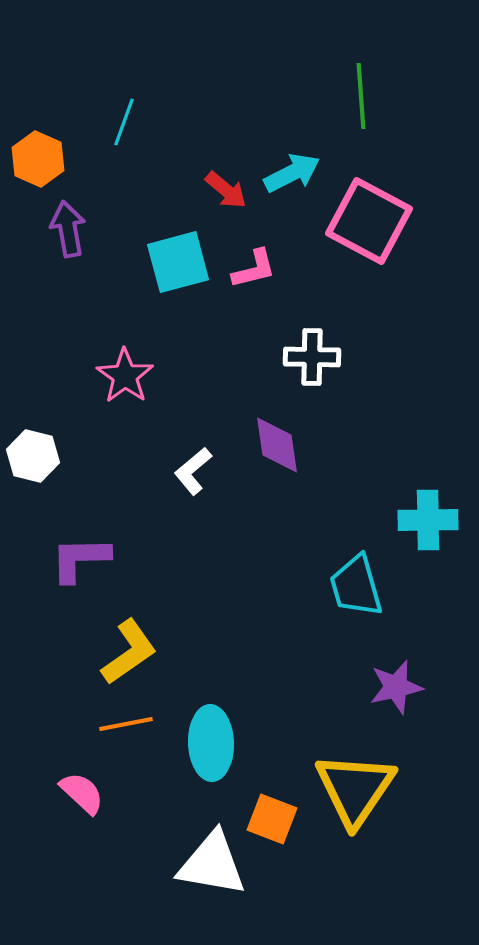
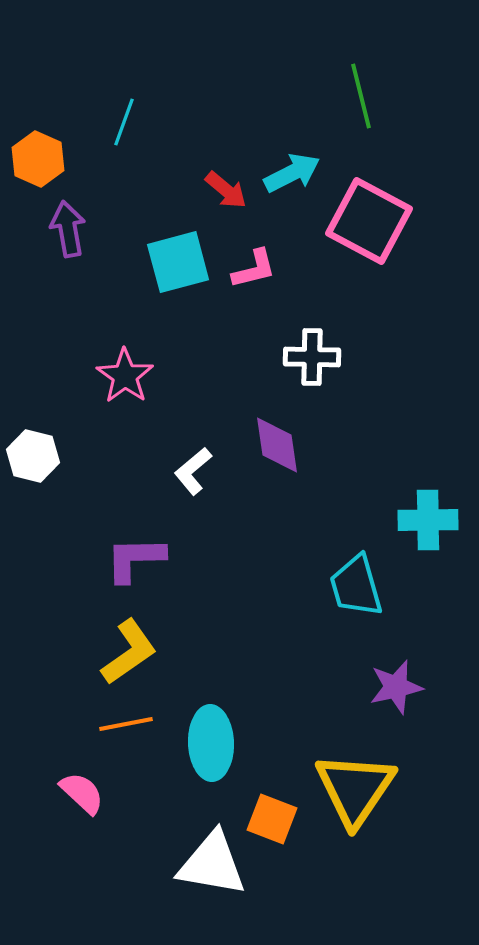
green line: rotated 10 degrees counterclockwise
purple L-shape: moved 55 px right
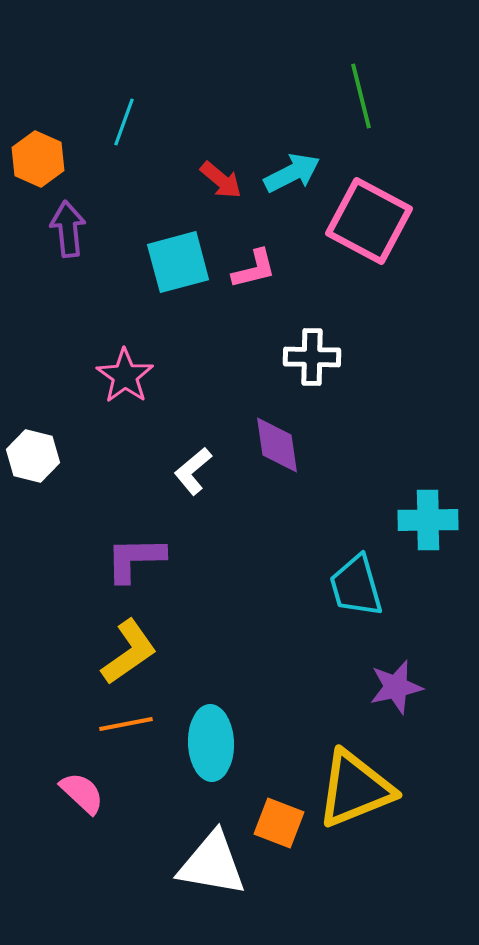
red arrow: moved 5 px left, 10 px up
purple arrow: rotated 4 degrees clockwise
yellow triangle: rotated 34 degrees clockwise
orange square: moved 7 px right, 4 px down
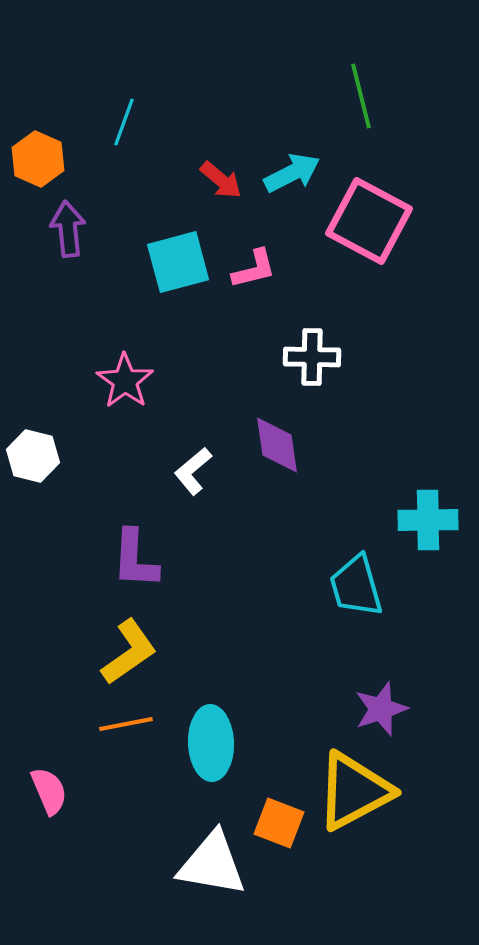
pink star: moved 5 px down
purple L-shape: rotated 86 degrees counterclockwise
purple star: moved 15 px left, 22 px down; rotated 6 degrees counterclockwise
yellow triangle: moved 1 px left, 2 px down; rotated 6 degrees counterclockwise
pink semicircle: moved 33 px left, 2 px up; rotated 24 degrees clockwise
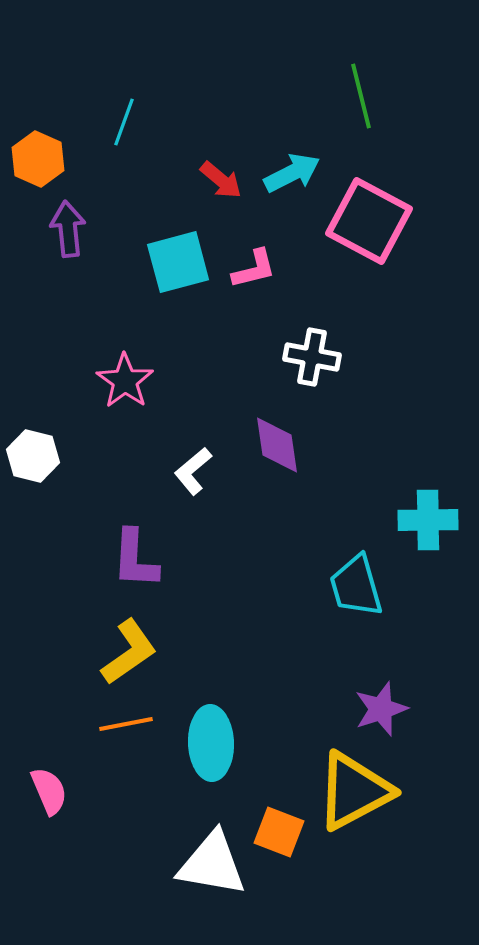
white cross: rotated 10 degrees clockwise
orange square: moved 9 px down
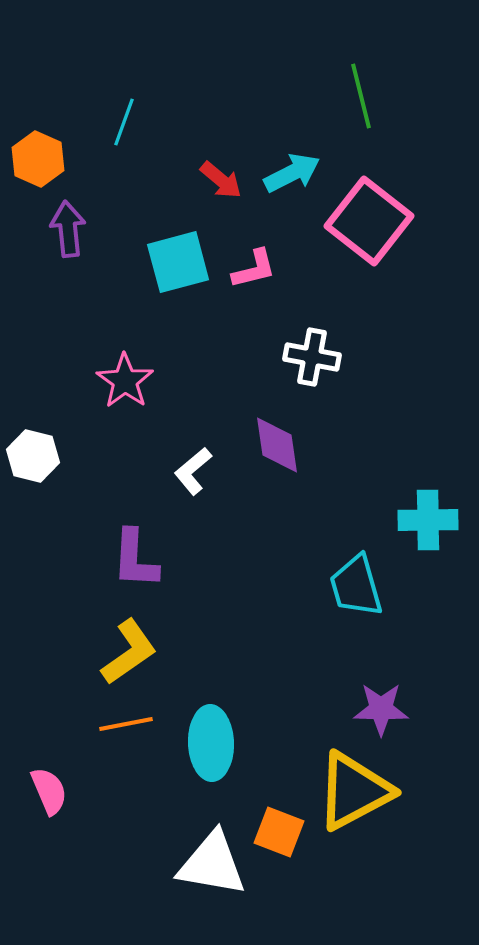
pink square: rotated 10 degrees clockwise
purple star: rotated 20 degrees clockwise
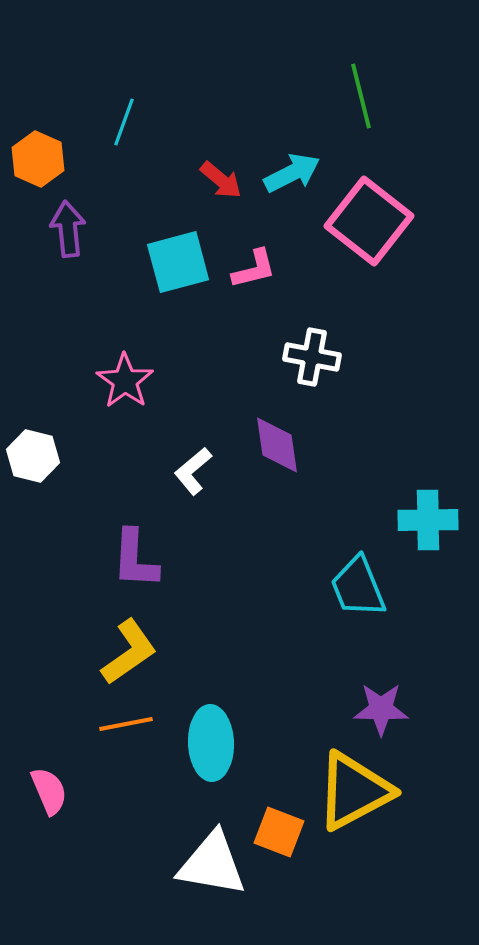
cyan trapezoid: moved 2 px right, 1 px down; rotated 6 degrees counterclockwise
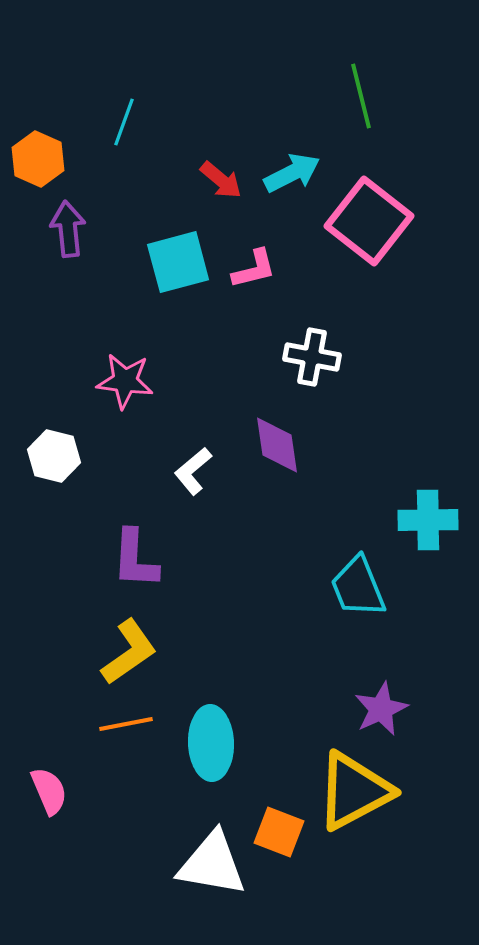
pink star: rotated 28 degrees counterclockwise
white hexagon: moved 21 px right
purple star: rotated 26 degrees counterclockwise
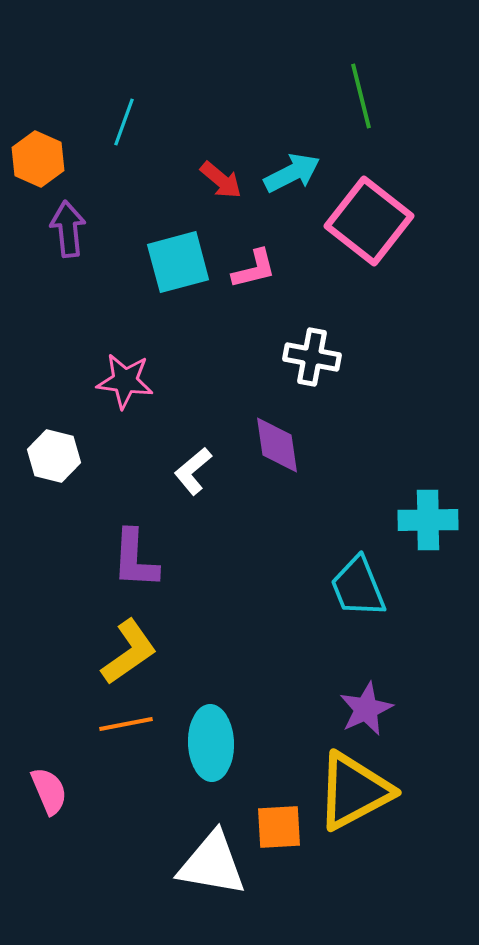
purple star: moved 15 px left
orange square: moved 5 px up; rotated 24 degrees counterclockwise
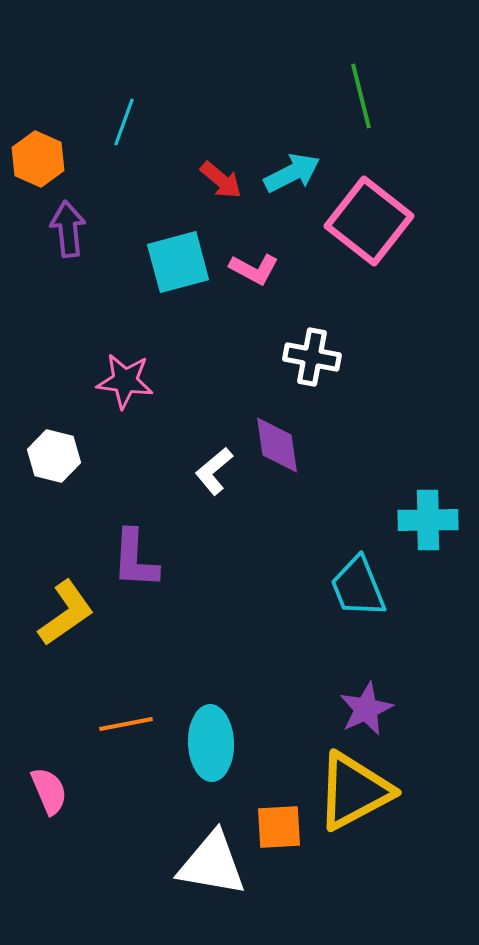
pink L-shape: rotated 42 degrees clockwise
white L-shape: moved 21 px right
yellow L-shape: moved 63 px left, 39 px up
